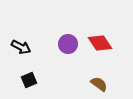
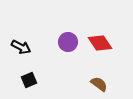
purple circle: moved 2 px up
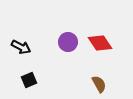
brown semicircle: rotated 24 degrees clockwise
